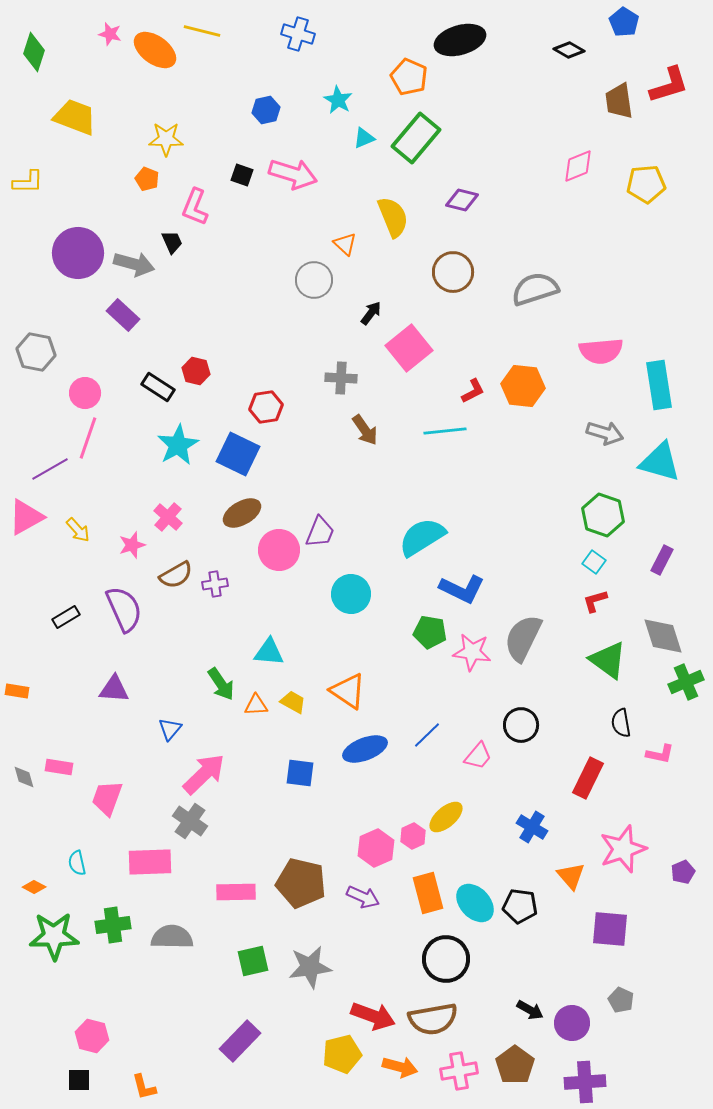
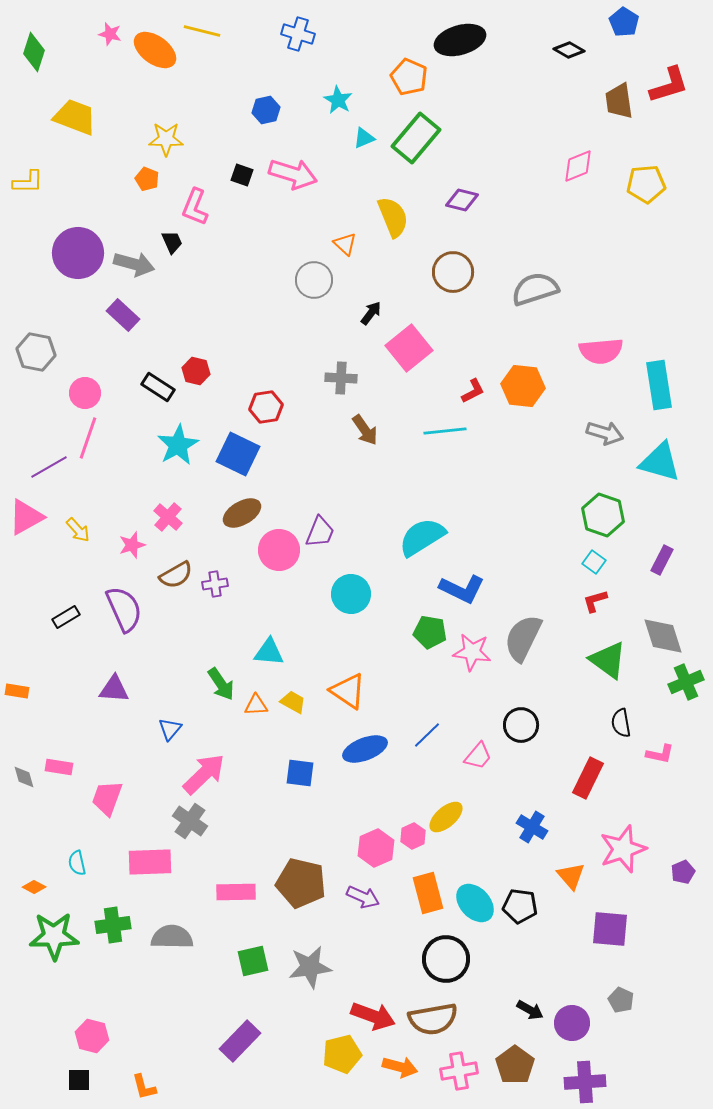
purple line at (50, 469): moved 1 px left, 2 px up
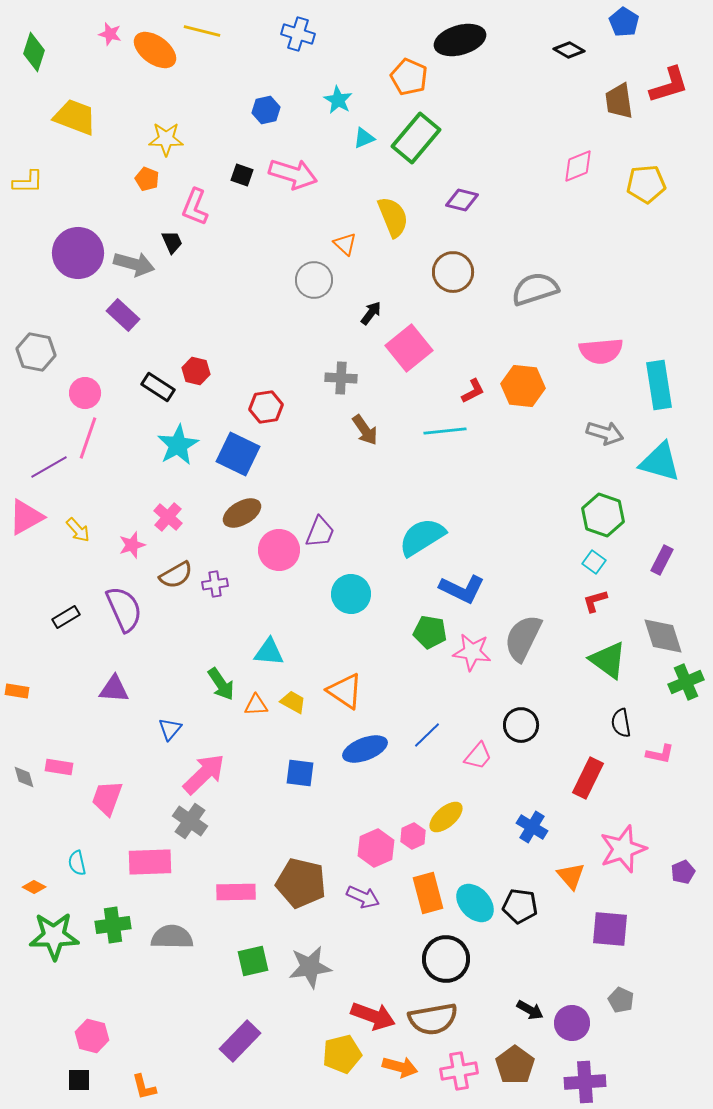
orange triangle at (348, 691): moved 3 px left
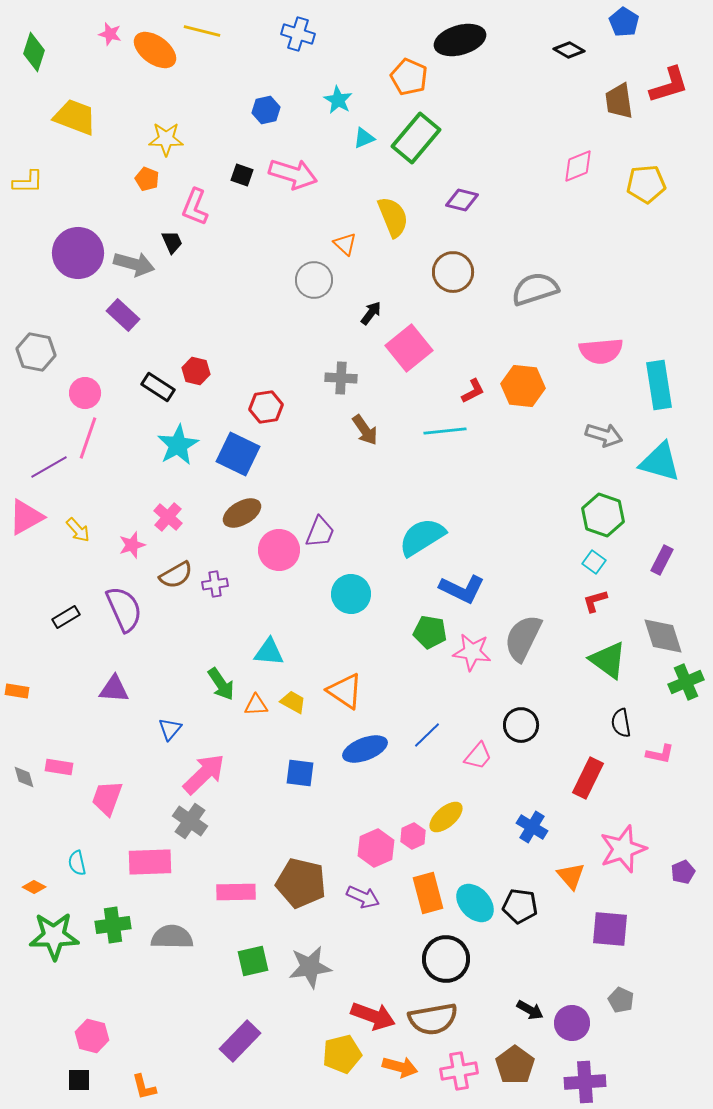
gray arrow at (605, 433): moved 1 px left, 2 px down
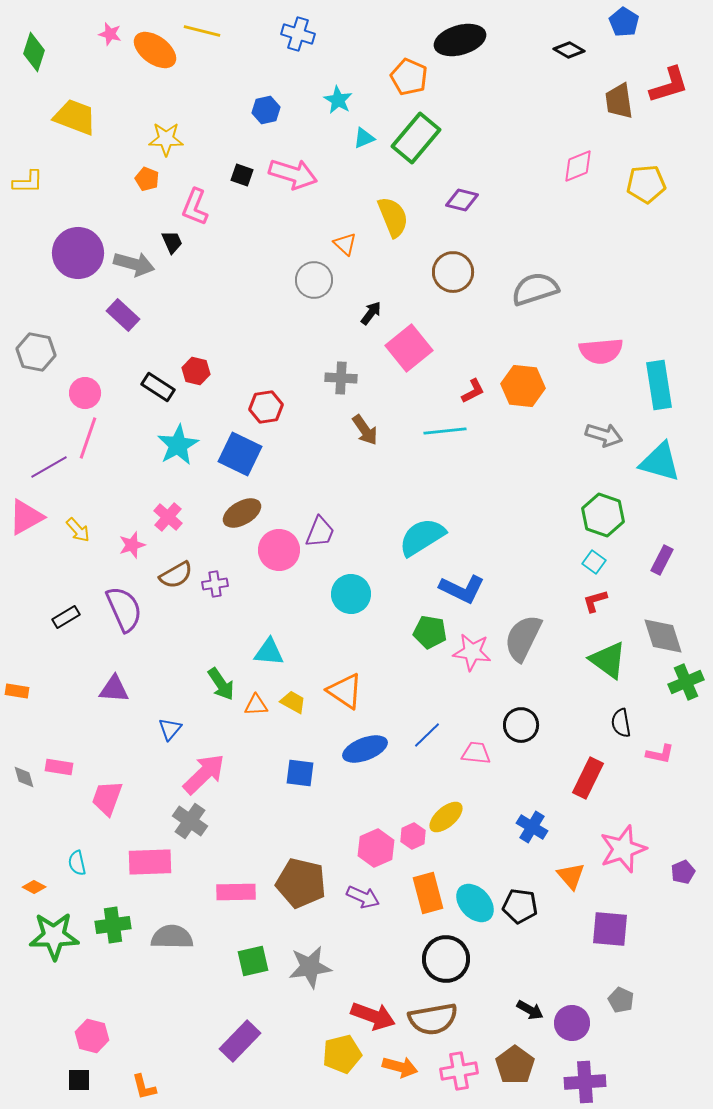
blue square at (238, 454): moved 2 px right
pink trapezoid at (478, 756): moved 2 px left, 3 px up; rotated 124 degrees counterclockwise
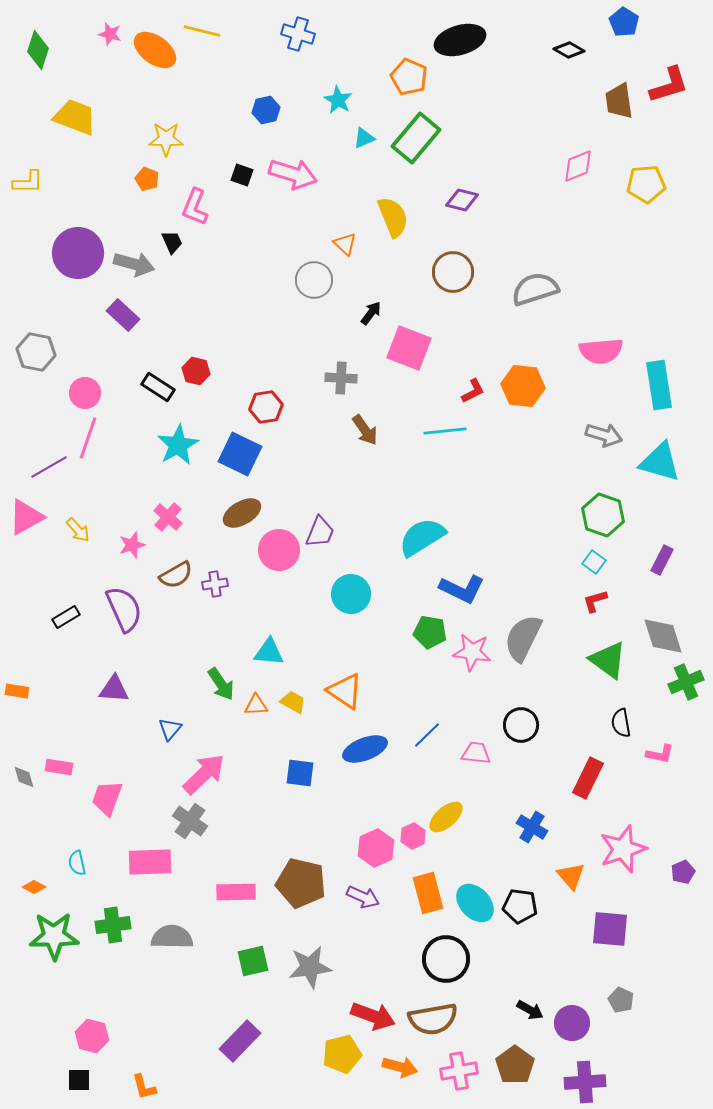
green diamond at (34, 52): moved 4 px right, 2 px up
pink square at (409, 348): rotated 30 degrees counterclockwise
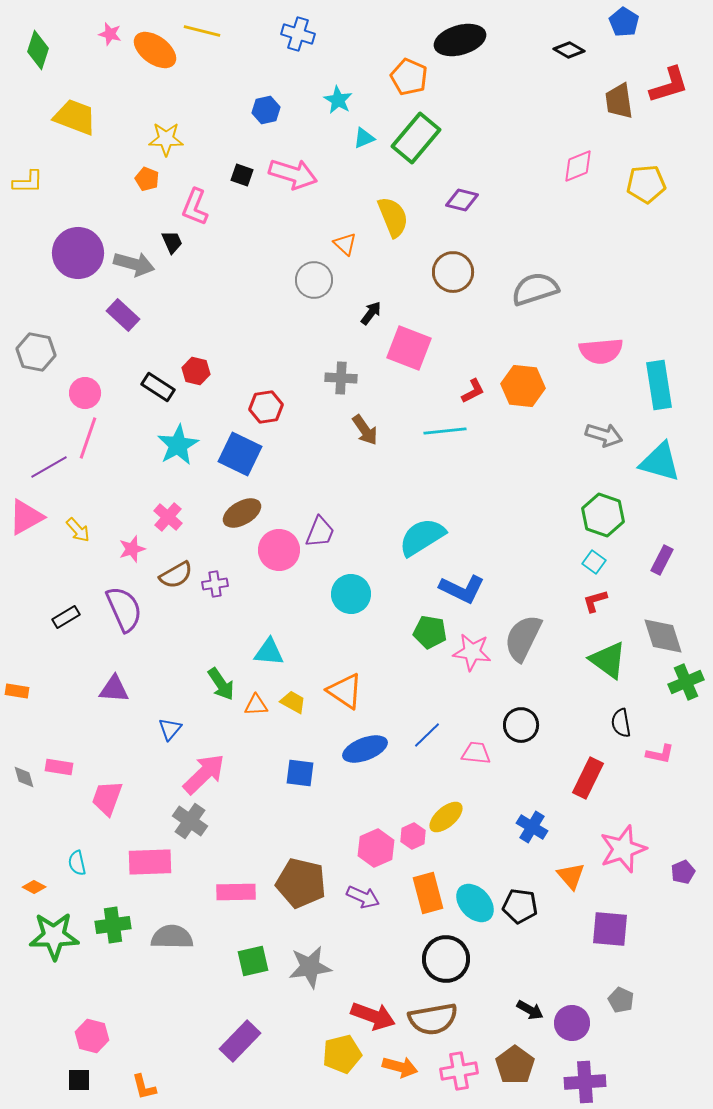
pink star at (132, 545): moved 4 px down
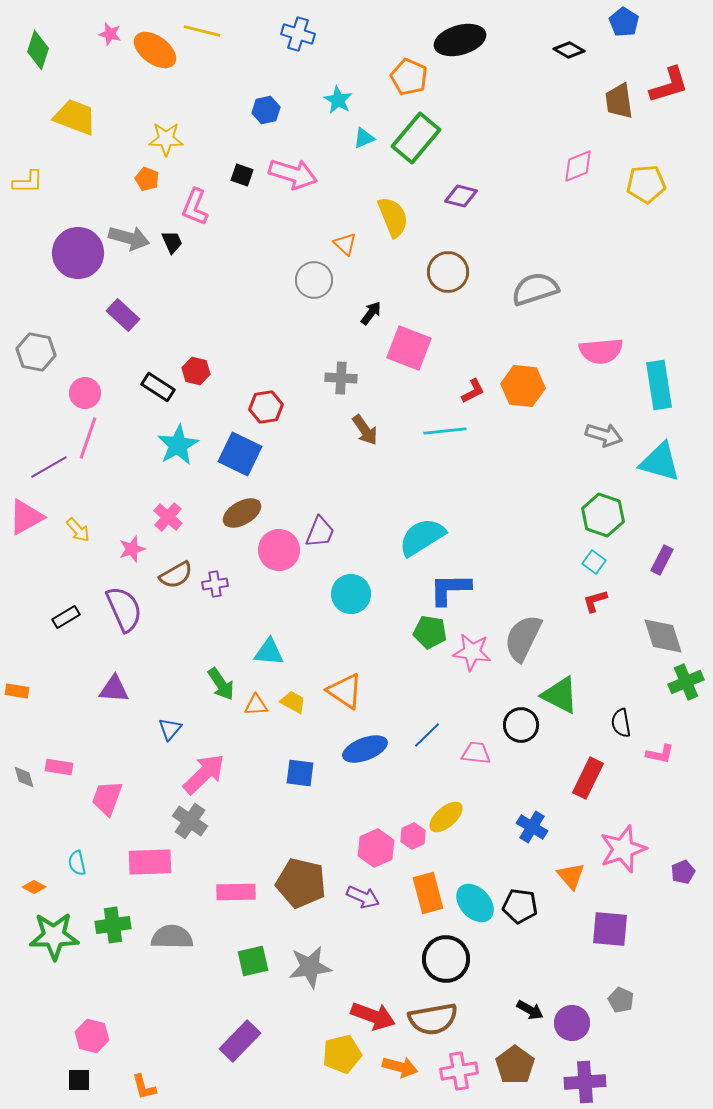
purple diamond at (462, 200): moved 1 px left, 4 px up
gray arrow at (134, 264): moved 5 px left, 26 px up
brown circle at (453, 272): moved 5 px left
blue L-shape at (462, 589): moved 12 px left; rotated 153 degrees clockwise
green triangle at (608, 660): moved 48 px left, 35 px down; rotated 9 degrees counterclockwise
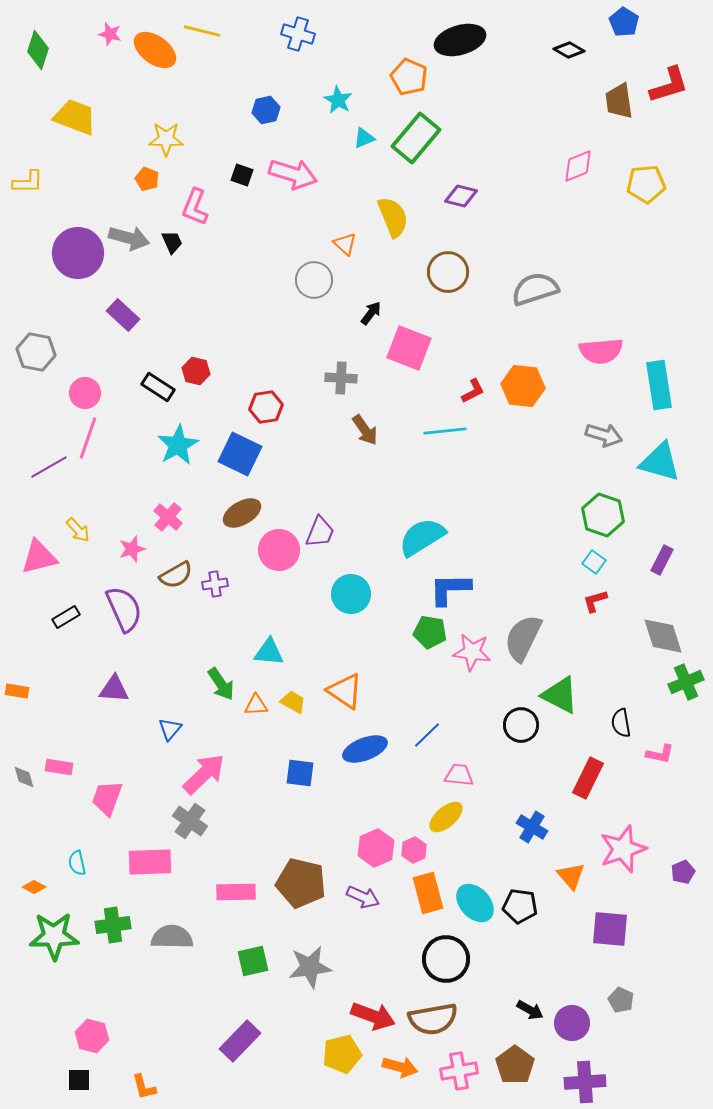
pink triangle at (26, 517): moved 13 px right, 40 px down; rotated 15 degrees clockwise
pink trapezoid at (476, 753): moved 17 px left, 22 px down
pink hexagon at (413, 836): moved 1 px right, 14 px down
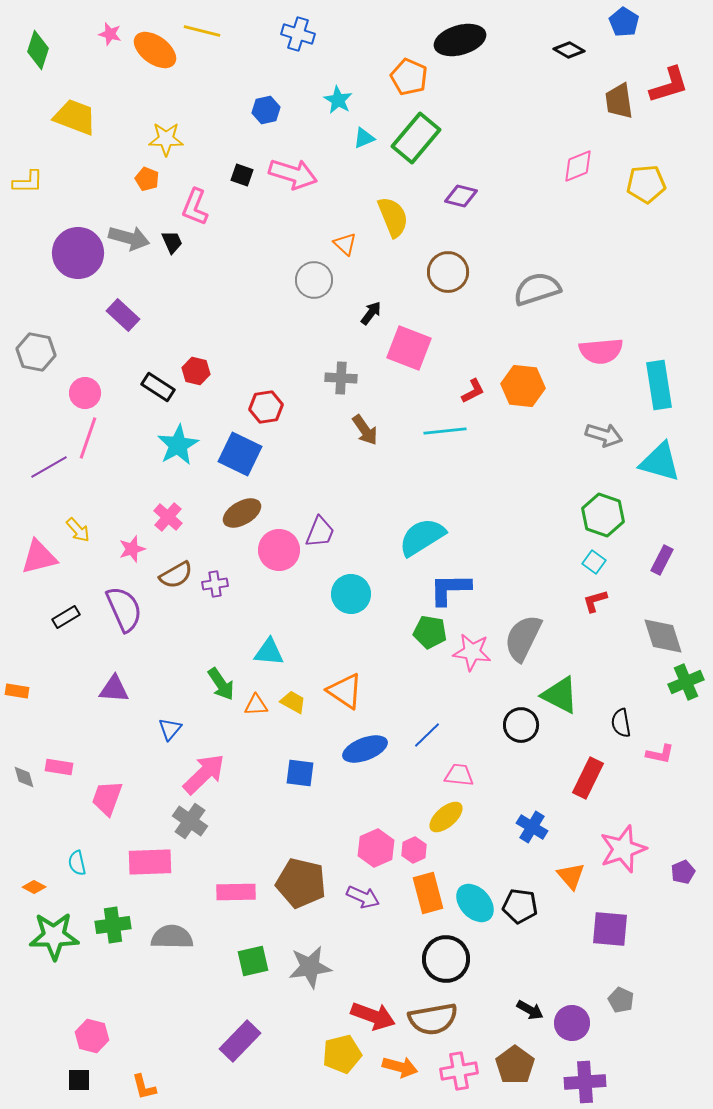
gray semicircle at (535, 289): moved 2 px right
